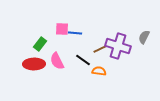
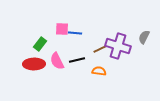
black line: moved 6 px left; rotated 49 degrees counterclockwise
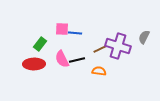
pink semicircle: moved 5 px right, 2 px up
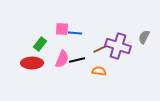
pink semicircle: rotated 132 degrees counterclockwise
red ellipse: moved 2 px left, 1 px up
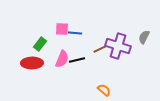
orange semicircle: moved 5 px right, 19 px down; rotated 32 degrees clockwise
